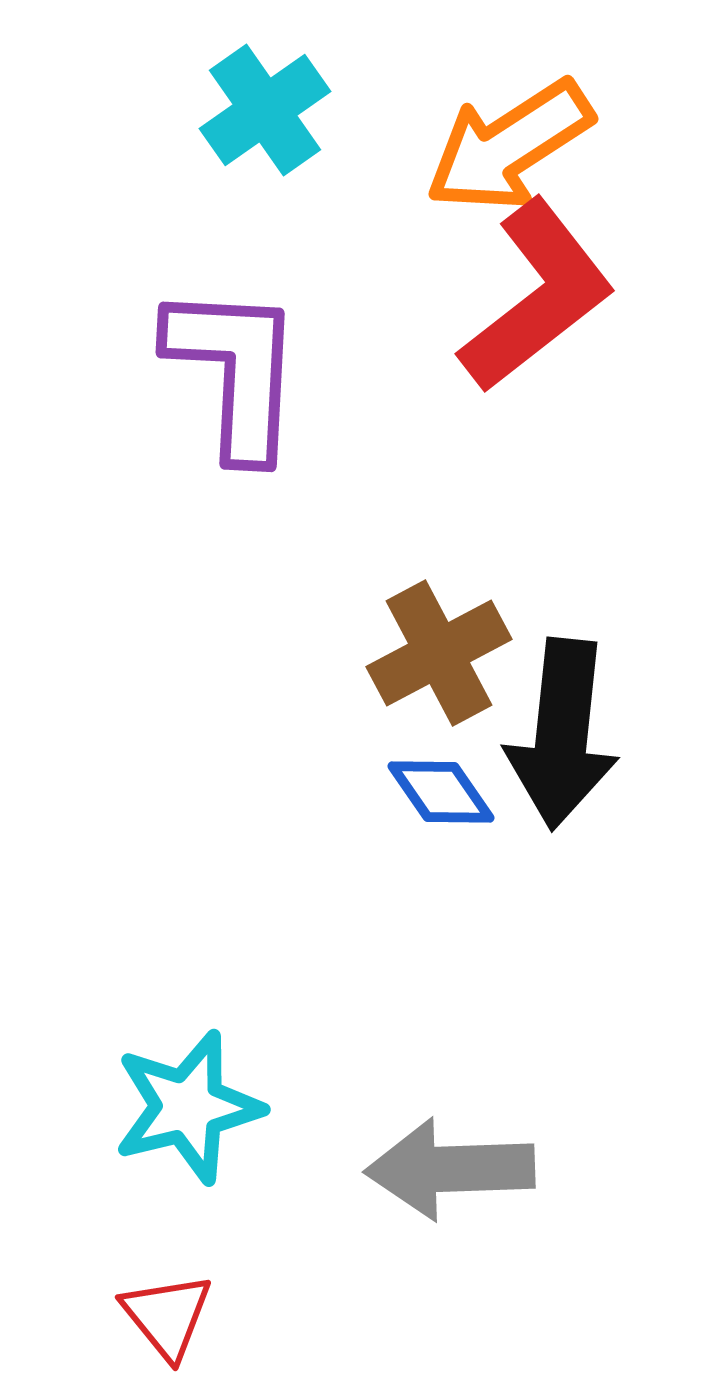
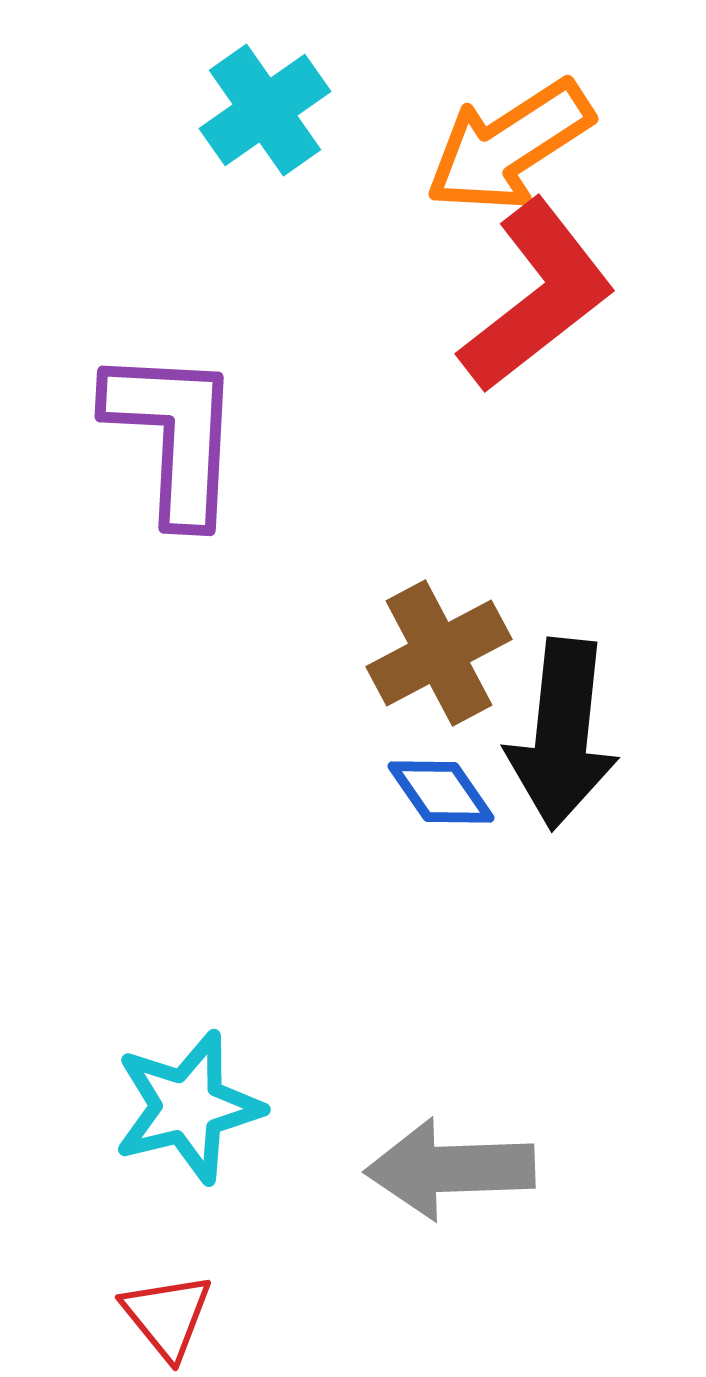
purple L-shape: moved 61 px left, 64 px down
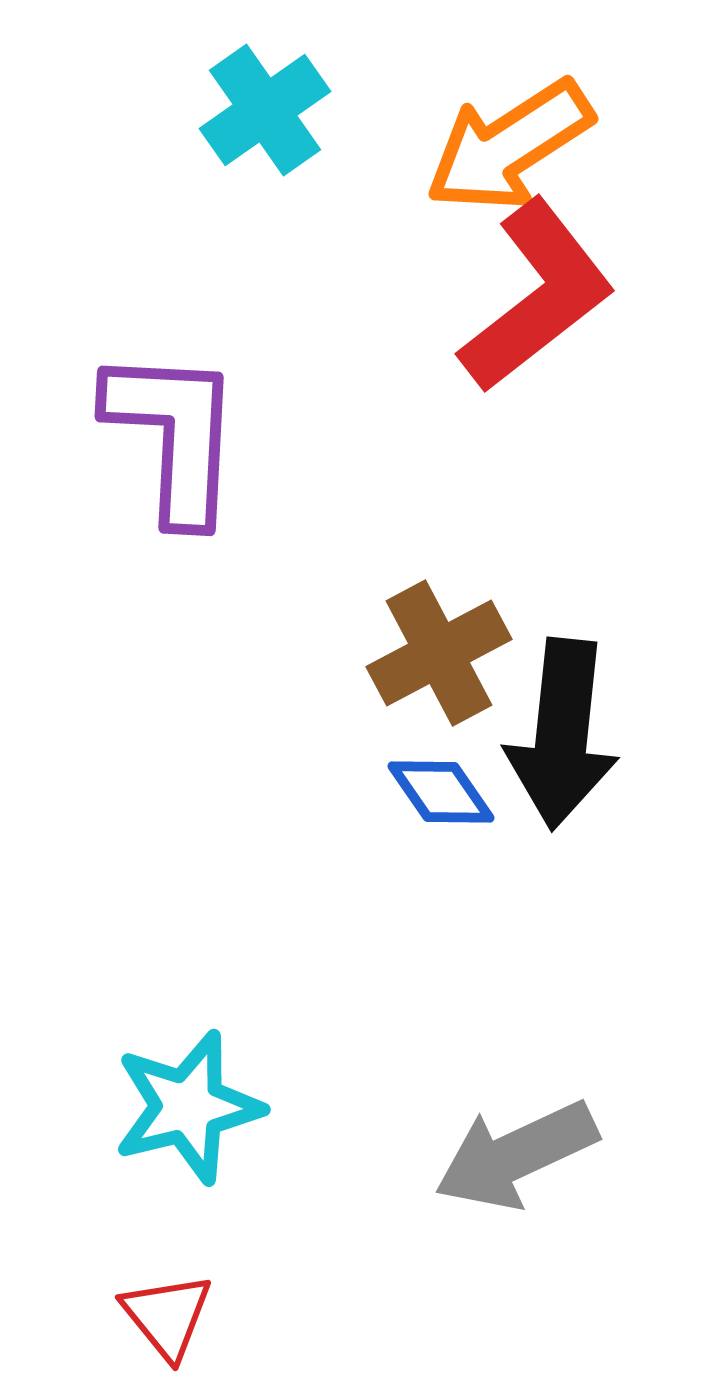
gray arrow: moved 66 px right, 14 px up; rotated 23 degrees counterclockwise
